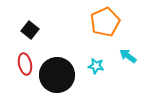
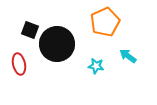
black square: rotated 18 degrees counterclockwise
red ellipse: moved 6 px left
black circle: moved 31 px up
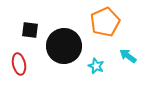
black square: rotated 12 degrees counterclockwise
black circle: moved 7 px right, 2 px down
cyan star: rotated 14 degrees clockwise
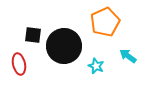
black square: moved 3 px right, 5 px down
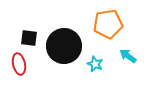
orange pentagon: moved 3 px right, 2 px down; rotated 16 degrees clockwise
black square: moved 4 px left, 3 px down
cyan star: moved 1 px left, 2 px up
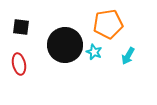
black square: moved 8 px left, 11 px up
black circle: moved 1 px right, 1 px up
cyan arrow: rotated 96 degrees counterclockwise
cyan star: moved 1 px left, 12 px up
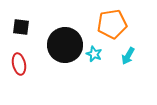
orange pentagon: moved 4 px right
cyan star: moved 2 px down
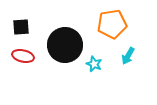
black square: rotated 12 degrees counterclockwise
cyan star: moved 10 px down
red ellipse: moved 4 px right, 8 px up; rotated 65 degrees counterclockwise
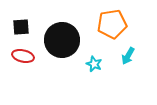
black circle: moved 3 px left, 5 px up
